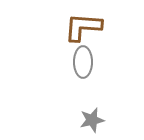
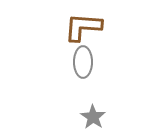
gray star: moved 1 px right, 3 px up; rotated 25 degrees counterclockwise
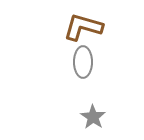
brown L-shape: rotated 12 degrees clockwise
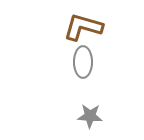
gray star: moved 3 px left, 1 px up; rotated 30 degrees counterclockwise
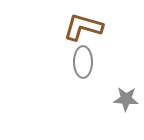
gray star: moved 36 px right, 17 px up
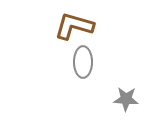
brown L-shape: moved 9 px left, 1 px up
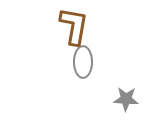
brown L-shape: rotated 84 degrees clockwise
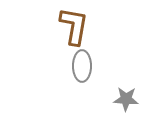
gray ellipse: moved 1 px left, 4 px down
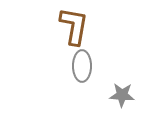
gray star: moved 4 px left, 4 px up
